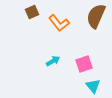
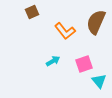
brown semicircle: moved 6 px down
orange L-shape: moved 6 px right, 8 px down
cyan triangle: moved 6 px right, 5 px up
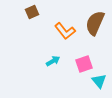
brown semicircle: moved 1 px left, 1 px down
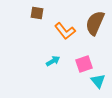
brown square: moved 5 px right, 1 px down; rotated 32 degrees clockwise
cyan triangle: moved 1 px left
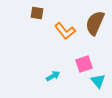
cyan arrow: moved 15 px down
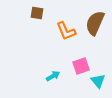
orange L-shape: moved 1 px right; rotated 15 degrees clockwise
pink square: moved 3 px left, 2 px down
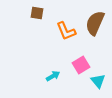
pink square: moved 1 px up; rotated 12 degrees counterclockwise
